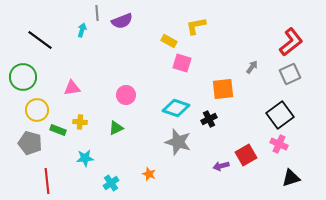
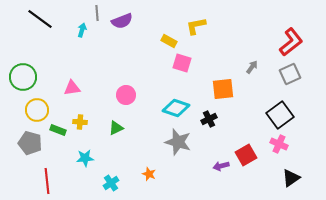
black line: moved 21 px up
black triangle: rotated 18 degrees counterclockwise
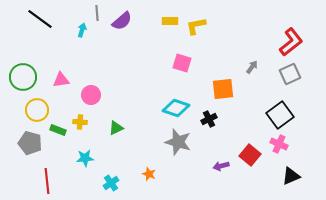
purple semicircle: rotated 20 degrees counterclockwise
yellow rectangle: moved 1 px right, 20 px up; rotated 28 degrees counterclockwise
pink triangle: moved 11 px left, 8 px up
pink circle: moved 35 px left
red square: moved 4 px right; rotated 20 degrees counterclockwise
black triangle: moved 2 px up; rotated 12 degrees clockwise
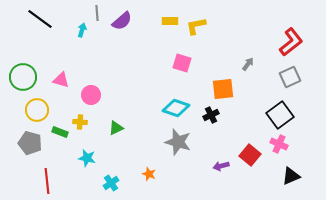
gray arrow: moved 4 px left, 3 px up
gray square: moved 3 px down
pink triangle: rotated 24 degrees clockwise
black cross: moved 2 px right, 4 px up
green rectangle: moved 2 px right, 2 px down
cyan star: moved 2 px right; rotated 18 degrees clockwise
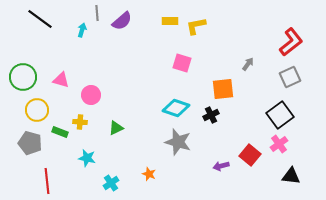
pink cross: rotated 30 degrees clockwise
black triangle: rotated 30 degrees clockwise
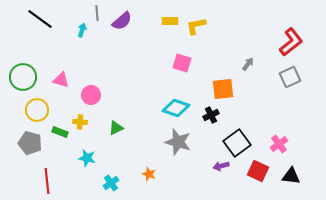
black square: moved 43 px left, 28 px down
red square: moved 8 px right, 16 px down; rotated 15 degrees counterclockwise
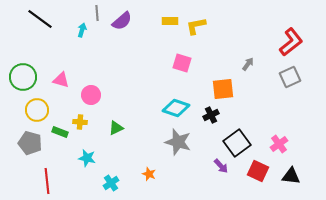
purple arrow: rotated 119 degrees counterclockwise
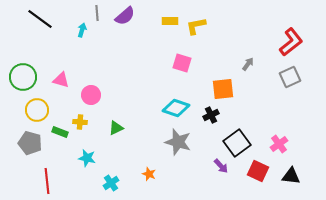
purple semicircle: moved 3 px right, 5 px up
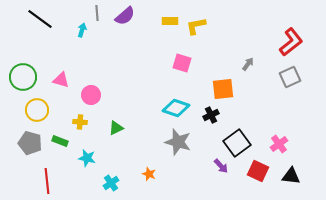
green rectangle: moved 9 px down
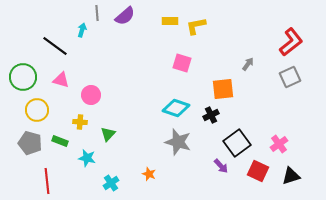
black line: moved 15 px right, 27 px down
green triangle: moved 8 px left, 6 px down; rotated 21 degrees counterclockwise
black triangle: rotated 24 degrees counterclockwise
